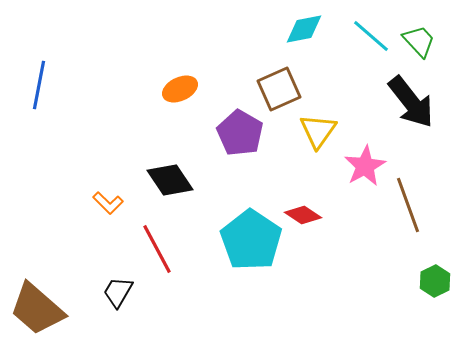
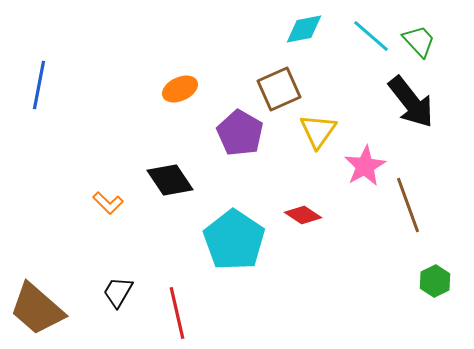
cyan pentagon: moved 17 px left
red line: moved 20 px right, 64 px down; rotated 15 degrees clockwise
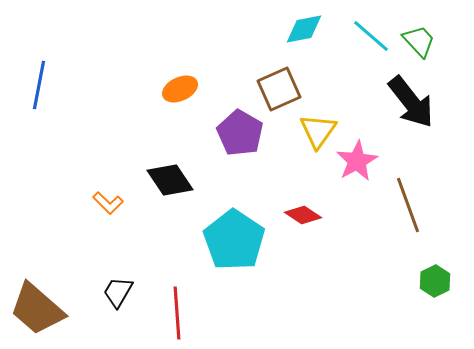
pink star: moved 8 px left, 5 px up
red line: rotated 9 degrees clockwise
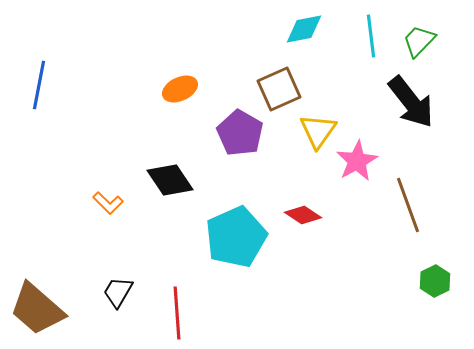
cyan line: rotated 42 degrees clockwise
green trapezoid: rotated 93 degrees counterclockwise
cyan pentagon: moved 2 px right, 3 px up; rotated 14 degrees clockwise
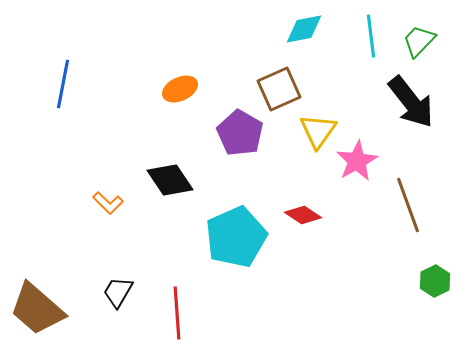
blue line: moved 24 px right, 1 px up
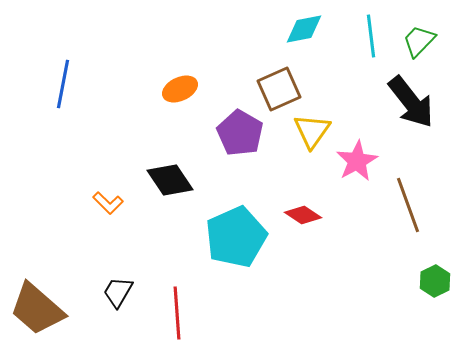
yellow triangle: moved 6 px left
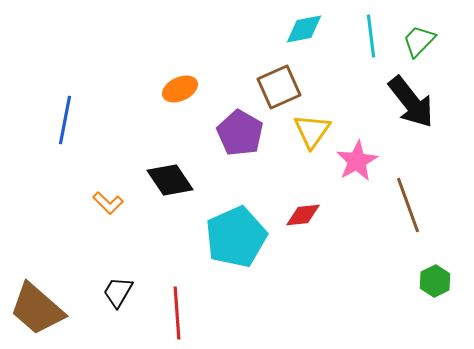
blue line: moved 2 px right, 36 px down
brown square: moved 2 px up
red diamond: rotated 39 degrees counterclockwise
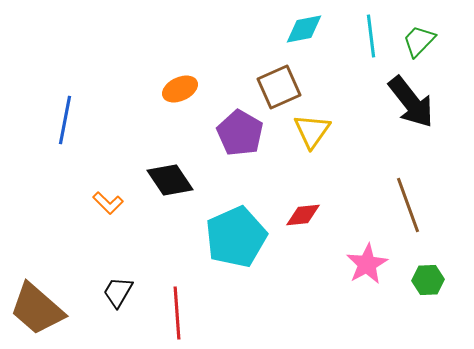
pink star: moved 10 px right, 103 px down
green hexagon: moved 7 px left, 1 px up; rotated 24 degrees clockwise
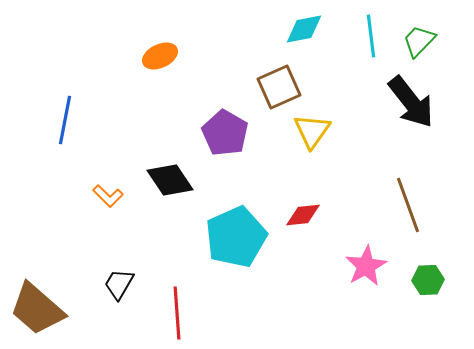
orange ellipse: moved 20 px left, 33 px up
purple pentagon: moved 15 px left
orange L-shape: moved 7 px up
pink star: moved 1 px left, 2 px down
black trapezoid: moved 1 px right, 8 px up
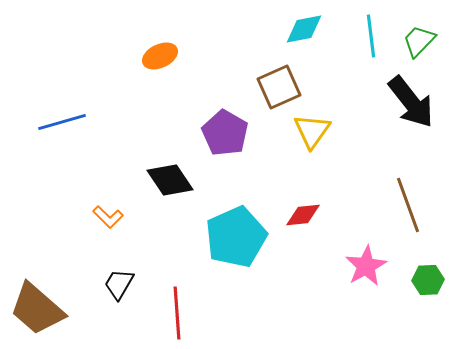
blue line: moved 3 px left, 2 px down; rotated 63 degrees clockwise
orange L-shape: moved 21 px down
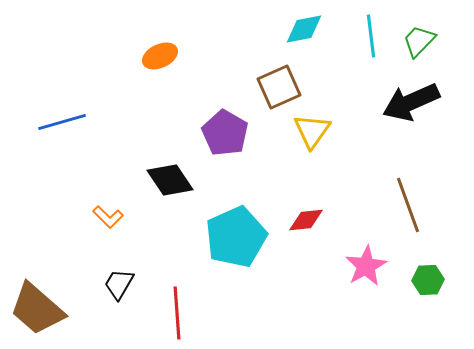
black arrow: rotated 104 degrees clockwise
red diamond: moved 3 px right, 5 px down
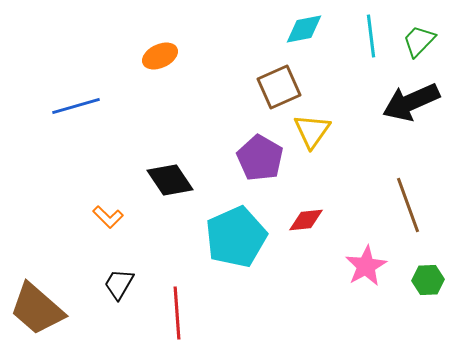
blue line: moved 14 px right, 16 px up
purple pentagon: moved 35 px right, 25 px down
